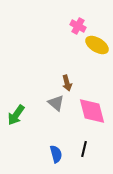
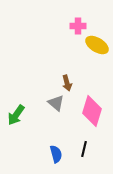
pink cross: rotated 28 degrees counterclockwise
pink diamond: rotated 32 degrees clockwise
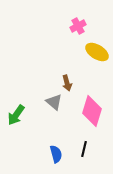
pink cross: rotated 28 degrees counterclockwise
yellow ellipse: moved 7 px down
gray triangle: moved 2 px left, 1 px up
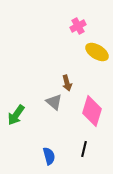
blue semicircle: moved 7 px left, 2 px down
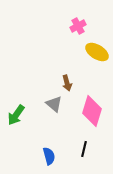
gray triangle: moved 2 px down
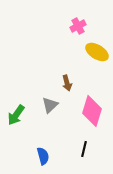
gray triangle: moved 4 px left, 1 px down; rotated 36 degrees clockwise
blue semicircle: moved 6 px left
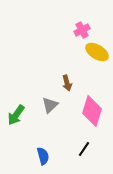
pink cross: moved 4 px right, 4 px down
black line: rotated 21 degrees clockwise
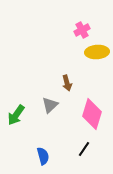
yellow ellipse: rotated 35 degrees counterclockwise
pink diamond: moved 3 px down
